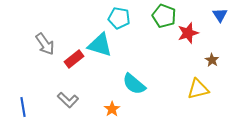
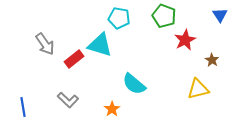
red star: moved 3 px left, 7 px down; rotated 10 degrees counterclockwise
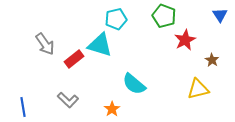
cyan pentagon: moved 3 px left, 1 px down; rotated 25 degrees counterclockwise
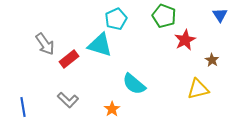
cyan pentagon: rotated 10 degrees counterclockwise
red rectangle: moved 5 px left
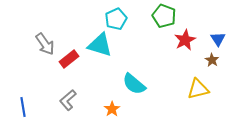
blue triangle: moved 2 px left, 24 px down
gray L-shape: rotated 95 degrees clockwise
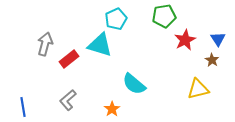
green pentagon: rotated 30 degrees counterclockwise
gray arrow: rotated 130 degrees counterclockwise
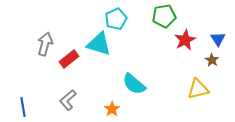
cyan triangle: moved 1 px left, 1 px up
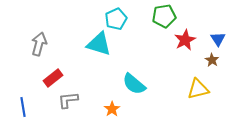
gray arrow: moved 6 px left
red rectangle: moved 16 px left, 19 px down
gray L-shape: rotated 35 degrees clockwise
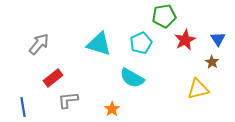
cyan pentagon: moved 25 px right, 24 px down
gray arrow: rotated 25 degrees clockwise
brown star: moved 2 px down
cyan semicircle: moved 2 px left, 6 px up; rotated 10 degrees counterclockwise
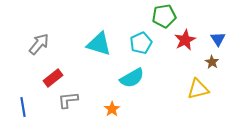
cyan semicircle: rotated 60 degrees counterclockwise
